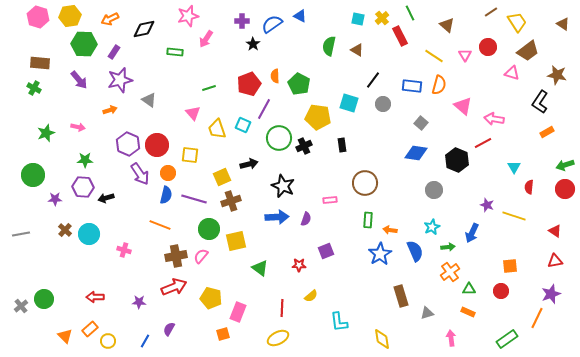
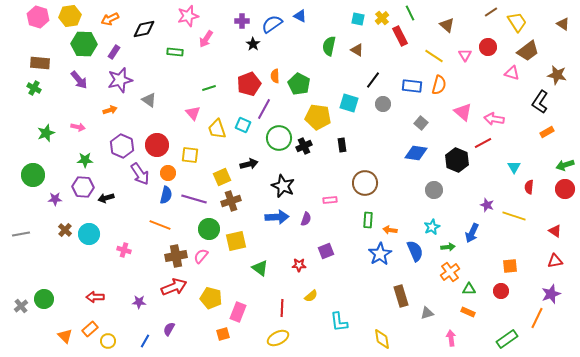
pink triangle at (463, 106): moved 6 px down
purple hexagon at (128, 144): moved 6 px left, 2 px down
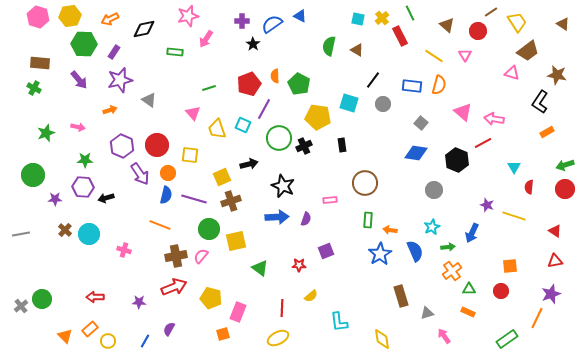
red circle at (488, 47): moved 10 px left, 16 px up
orange cross at (450, 272): moved 2 px right, 1 px up
green circle at (44, 299): moved 2 px left
pink arrow at (451, 338): moved 7 px left, 2 px up; rotated 28 degrees counterclockwise
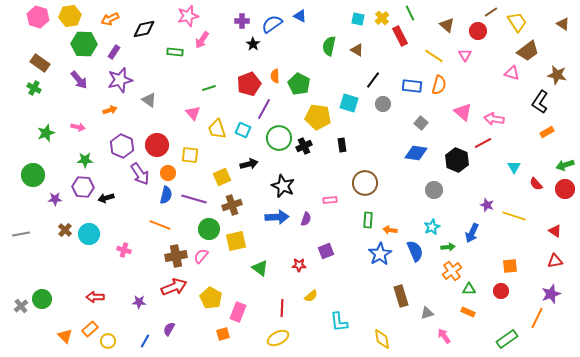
pink arrow at (206, 39): moved 4 px left, 1 px down
brown rectangle at (40, 63): rotated 30 degrees clockwise
cyan square at (243, 125): moved 5 px down
red semicircle at (529, 187): moved 7 px right, 3 px up; rotated 48 degrees counterclockwise
brown cross at (231, 201): moved 1 px right, 4 px down
yellow pentagon at (211, 298): rotated 15 degrees clockwise
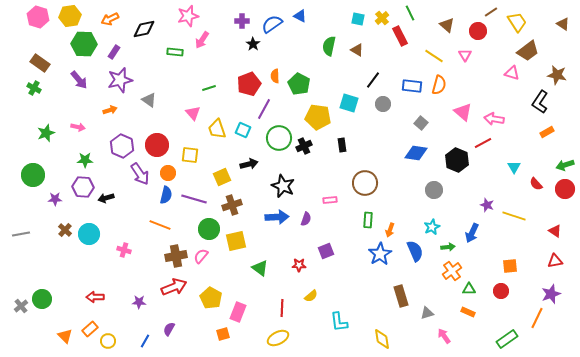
orange arrow at (390, 230): rotated 80 degrees counterclockwise
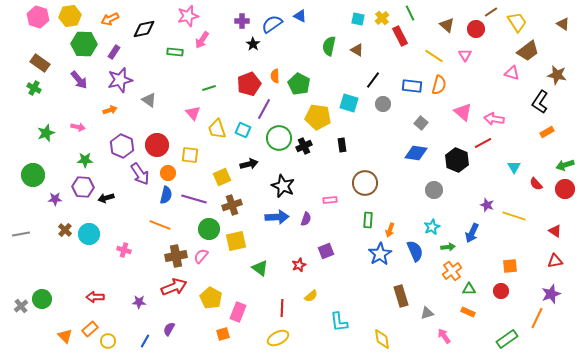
red circle at (478, 31): moved 2 px left, 2 px up
red star at (299, 265): rotated 24 degrees counterclockwise
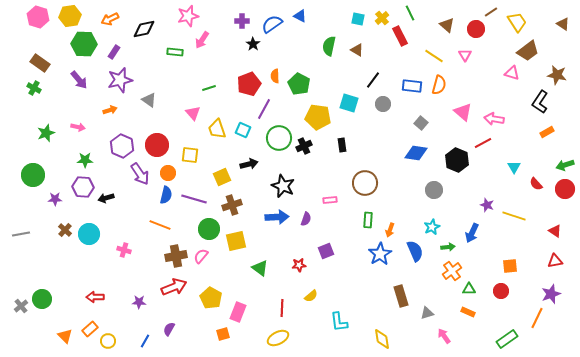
red star at (299, 265): rotated 16 degrees clockwise
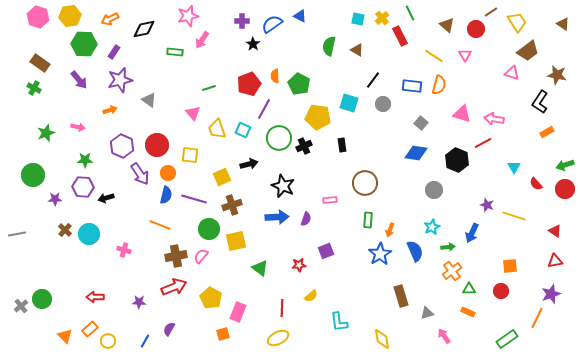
pink triangle at (463, 112): moved 1 px left, 2 px down; rotated 24 degrees counterclockwise
gray line at (21, 234): moved 4 px left
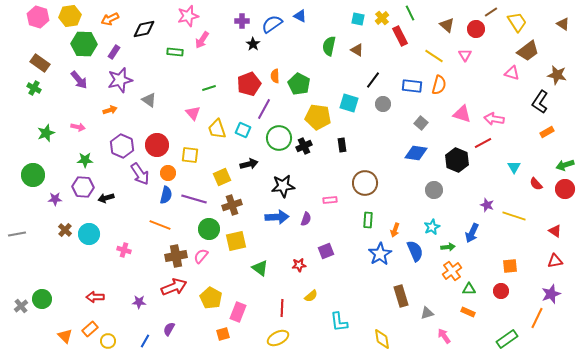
black star at (283, 186): rotated 30 degrees counterclockwise
orange arrow at (390, 230): moved 5 px right
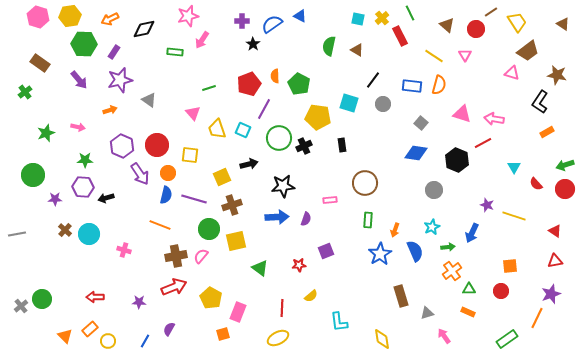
green cross at (34, 88): moved 9 px left, 4 px down; rotated 24 degrees clockwise
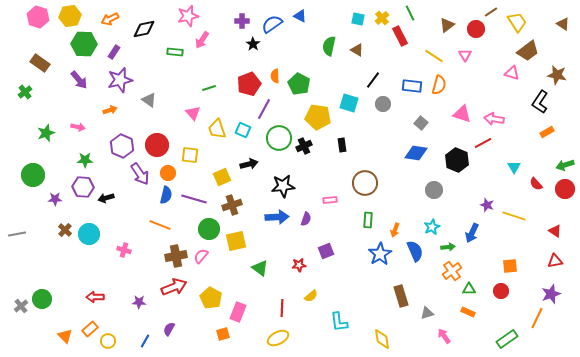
brown triangle at (447, 25): rotated 42 degrees clockwise
